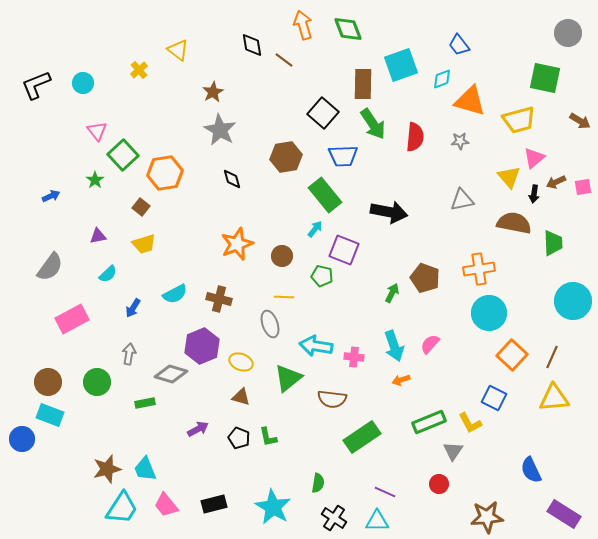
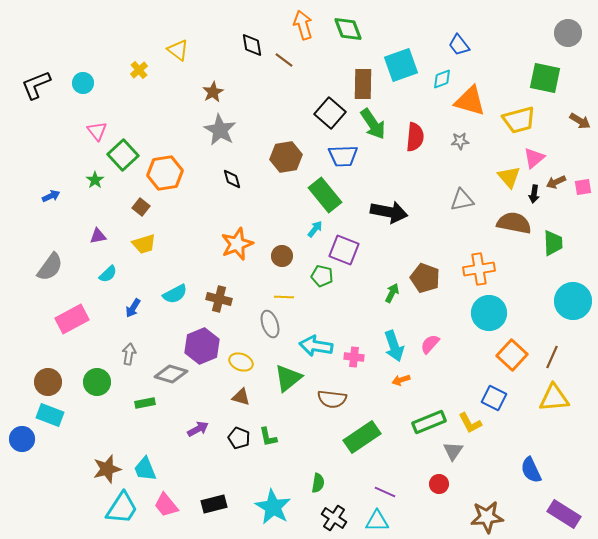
black square at (323, 113): moved 7 px right
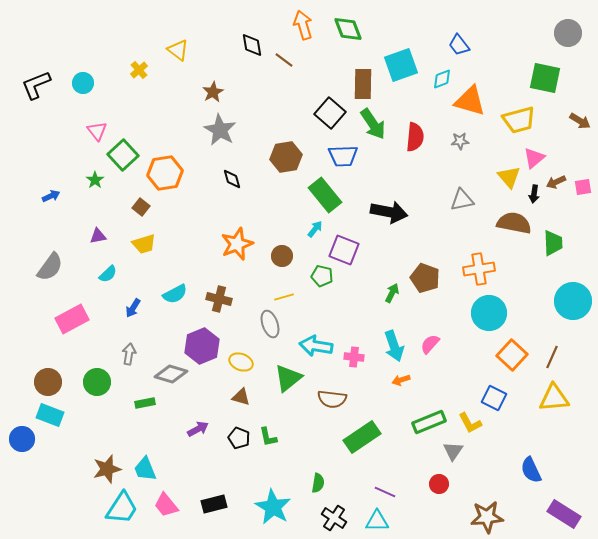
yellow line at (284, 297): rotated 18 degrees counterclockwise
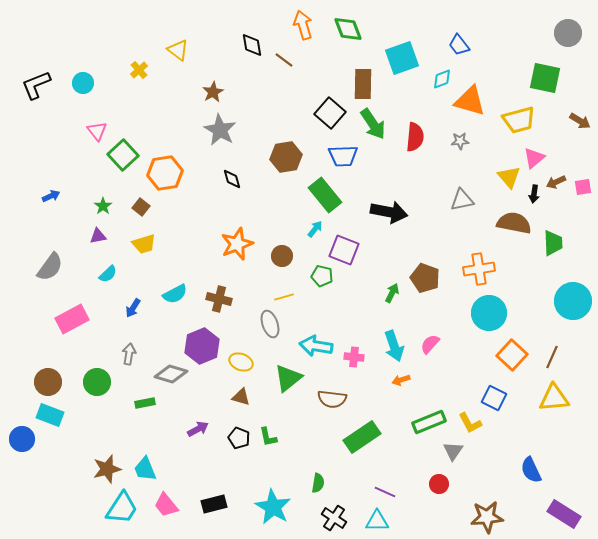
cyan square at (401, 65): moved 1 px right, 7 px up
green star at (95, 180): moved 8 px right, 26 px down
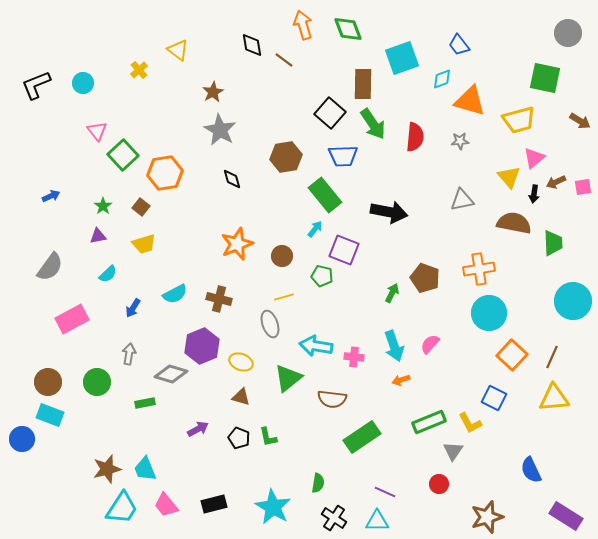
purple rectangle at (564, 514): moved 2 px right, 2 px down
brown star at (487, 517): rotated 12 degrees counterclockwise
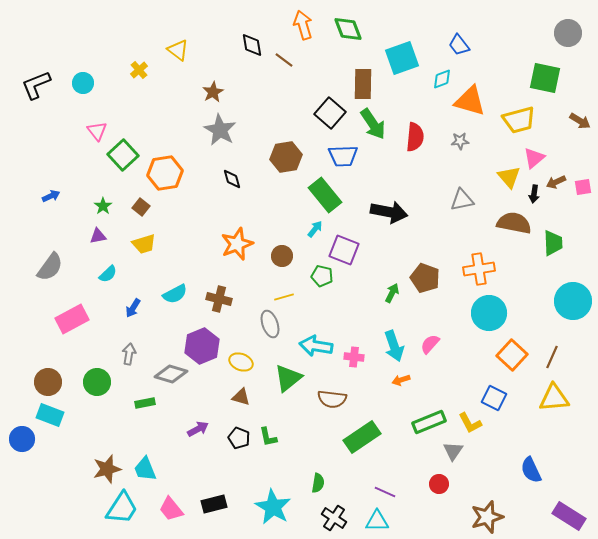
pink trapezoid at (166, 505): moved 5 px right, 4 px down
purple rectangle at (566, 516): moved 3 px right
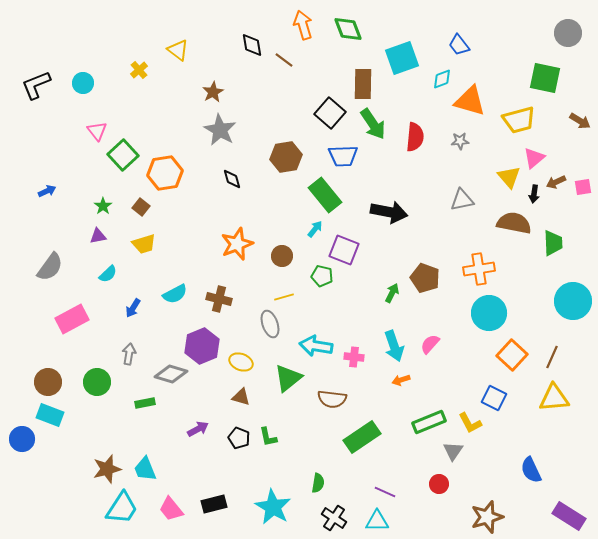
blue arrow at (51, 196): moved 4 px left, 5 px up
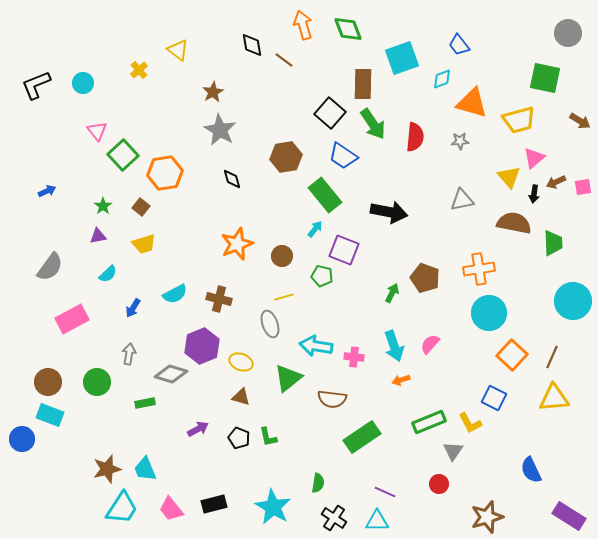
orange triangle at (470, 101): moved 2 px right, 2 px down
blue trapezoid at (343, 156): rotated 36 degrees clockwise
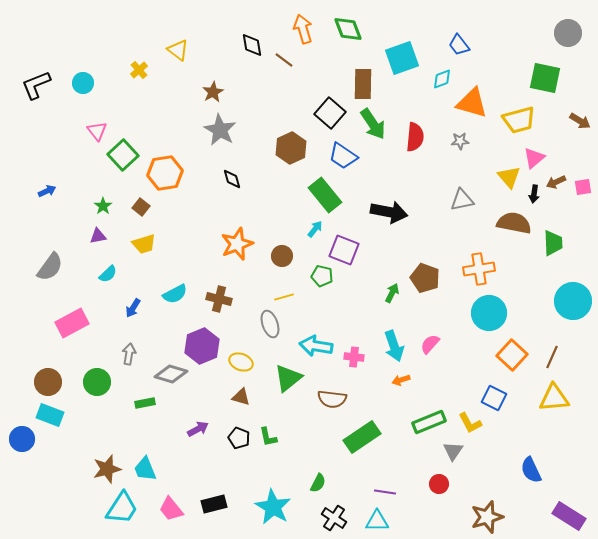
orange arrow at (303, 25): moved 4 px down
brown hexagon at (286, 157): moved 5 px right, 9 px up; rotated 16 degrees counterclockwise
pink rectangle at (72, 319): moved 4 px down
green semicircle at (318, 483): rotated 18 degrees clockwise
purple line at (385, 492): rotated 15 degrees counterclockwise
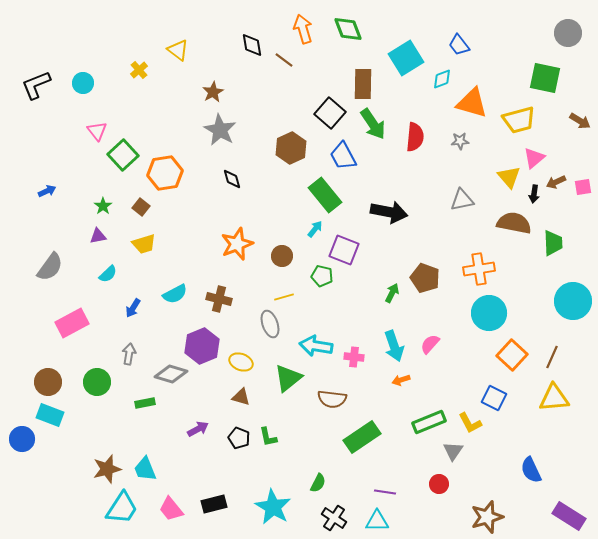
cyan square at (402, 58): moved 4 px right; rotated 12 degrees counterclockwise
blue trapezoid at (343, 156): rotated 28 degrees clockwise
